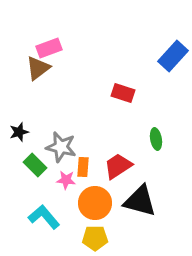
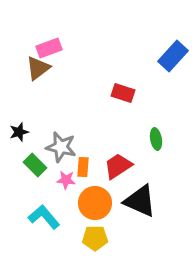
black triangle: rotated 9 degrees clockwise
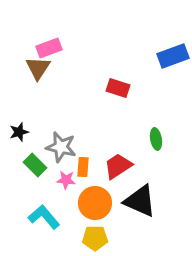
blue rectangle: rotated 28 degrees clockwise
brown triangle: rotated 20 degrees counterclockwise
red rectangle: moved 5 px left, 5 px up
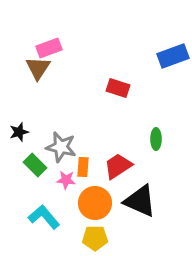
green ellipse: rotated 10 degrees clockwise
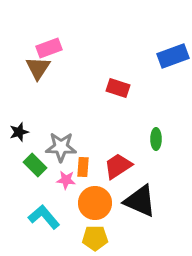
gray star: rotated 12 degrees counterclockwise
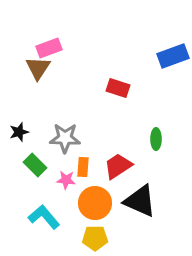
gray star: moved 4 px right, 9 px up
